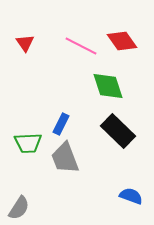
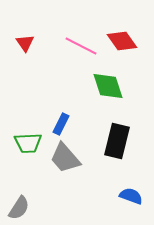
black rectangle: moved 1 px left, 10 px down; rotated 60 degrees clockwise
gray trapezoid: rotated 20 degrees counterclockwise
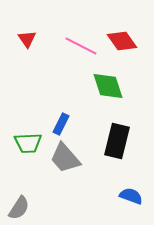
red triangle: moved 2 px right, 4 px up
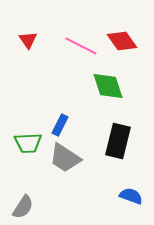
red triangle: moved 1 px right, 1 px down
blue rectangle: moved 1 px left, 1 px down
black rectangle: moved 1 px right
gray trapezoid: rotated 16 degrees counterclockwise
gray semicircle: moved 4 px right, 1 px up
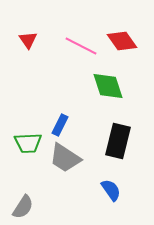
blue semicircle: moved 20 px left, 6 px up; rotated 35 degrees clockwise
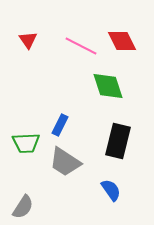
red diamond: rotated 8 degrees clockwise
green trapezoid: moved 2 px left
gray trapezoid: moved 4 px down
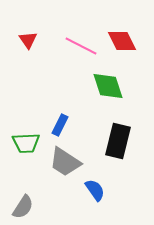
blue semicircle: moved 16 px left
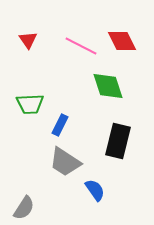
green trapezoid: moved 4 px right, 39 px up
gray semicircle: moved 1 px right, 1 px down
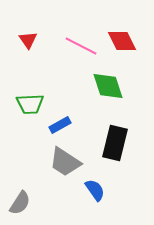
blue rectangle: rotated 35 degrees clockwise
black rectangle: moved 3 px left, 2 px down
gray semicircle: moved 4 px left, 5 px up
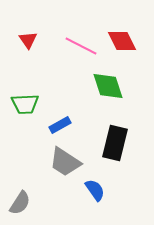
green trapezoid: moved 5 px left
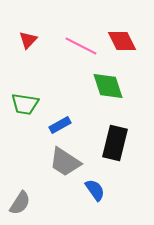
red triangle: rotated 18 degrees clockwise
green trapezoid: rotated 12 degrees clockwise
